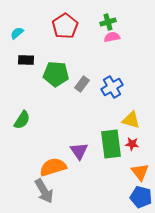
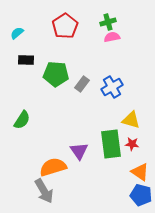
orange triangle: rotated 18 degrees counterclockwise
blue pentagon: moved 2 px up
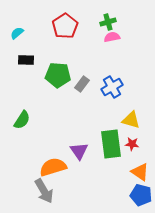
green pentagon: moved 2 px right, 1 px down
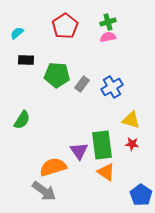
pink semicircle: moved 4 px left
green pentagon: moved 1 px left
green rectangle: moved 9 px left, 1 px down
orange triangle: moved 34 px left
gray arrow: rotated 25 degrees counterclockwise
blue pentagon: rotated 20 degrees clockwise
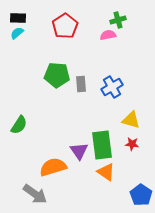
green cross: moved 10 px right, 2 px up
pink semicircle: moved 2 px up
black rectangle: moved 8 px left, 42 px up
gray rectangle: moved 1 px left; rotated 42 degrees counterclockwise
green semicircle: moved 3 px left, 5 px down
gray arrow: moved 9 px left, 3 px down
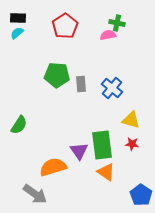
green cross: moved 1 px left, 3 px down; rotated 28 degrees clockwise
blue cross: moved 1 px down; rotated 20 degrees counterclockwise
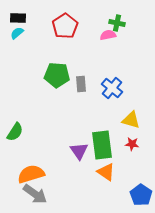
green semicircle: moved 4 px left, 7 px down
orange semicircle: moved 22 px left, 7 px down
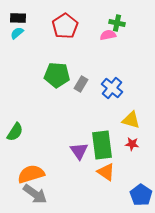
gray rectangle: rotated 35 degrees clockwise
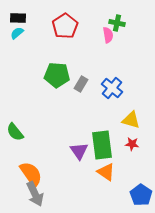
pink semicircle: rotated 91 degrees clockwise
green semicircle: rotated 108 degrees clockwise
orange semicircle: rotated 72 degrees clockwise
gray arrow: rotated 30 degrees clockwise
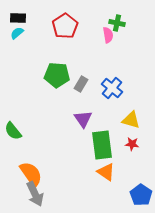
green semicircle: moved 2 px left, 1 px up
purple triangle: moved 4 px right, 32 px up
